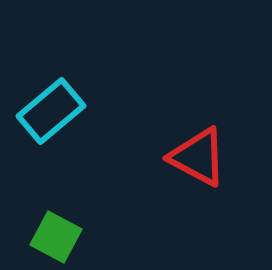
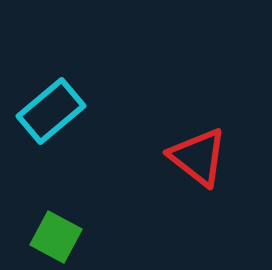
red triangle: rotated 10 degrees clockwise
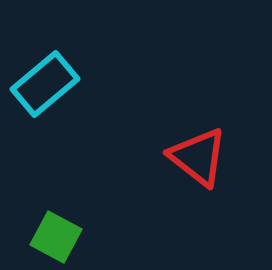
cyan rectangle: moved 6 px left, 27 px up
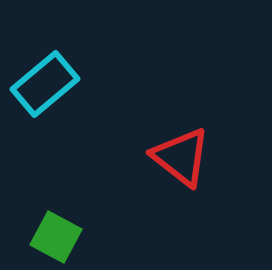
red triangle: moved 17 px left
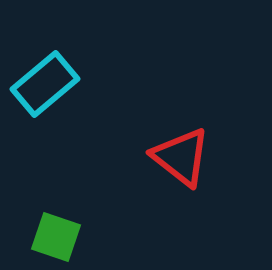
green square: rotated 9 degrees counterclockwise
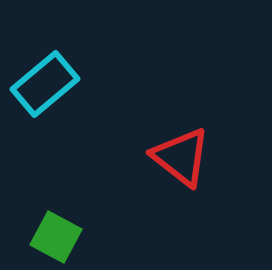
green square: rotated 9 degrees clockwise
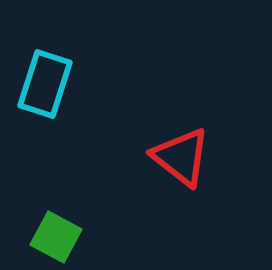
cyan rectangle: rotated 32 degrees counterclockwise
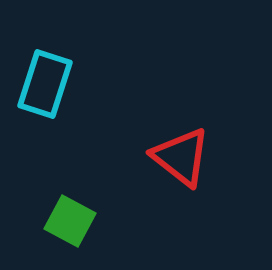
green square: moved 14 px right, 16 px up
